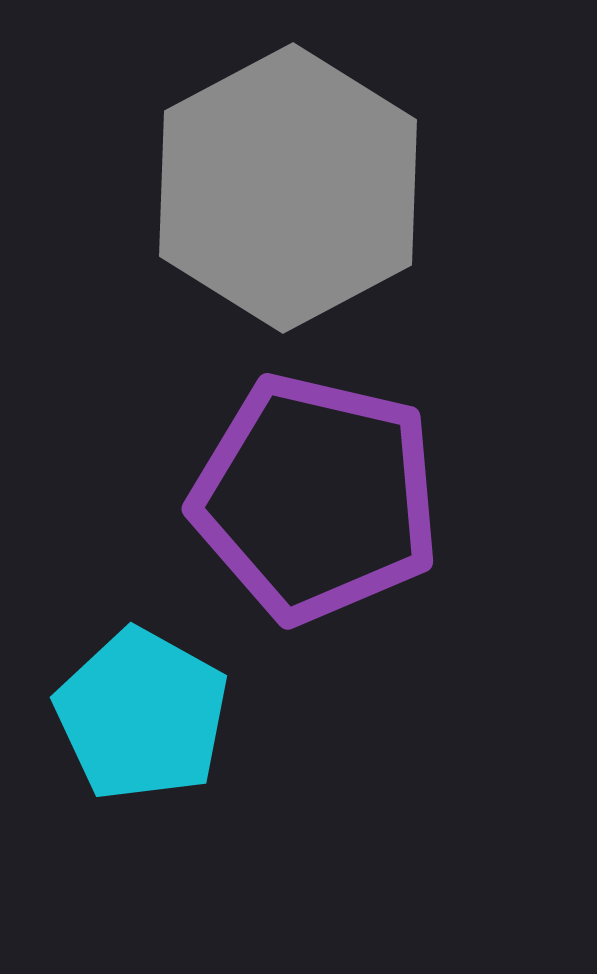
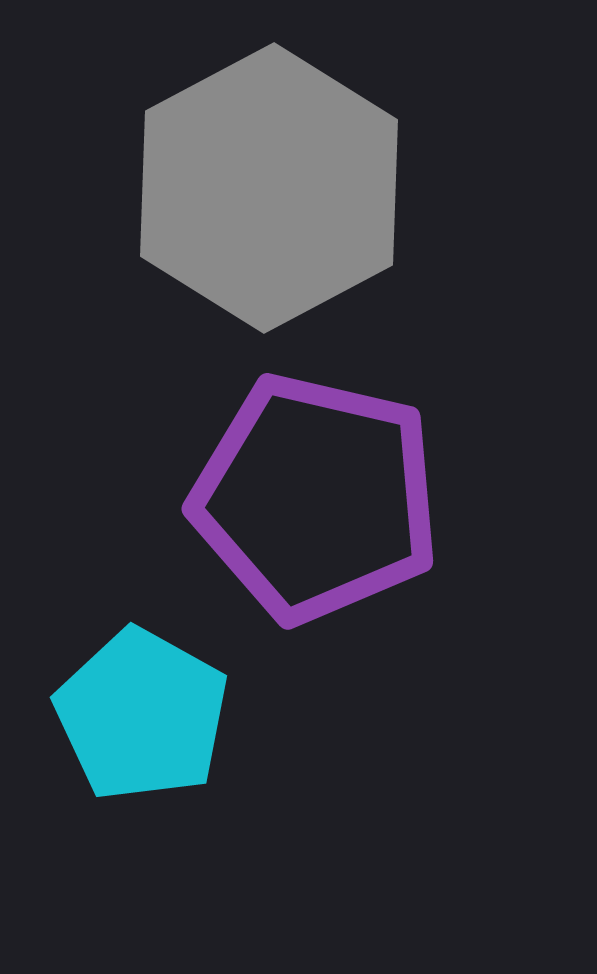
gray hexagon: moved 19 px left
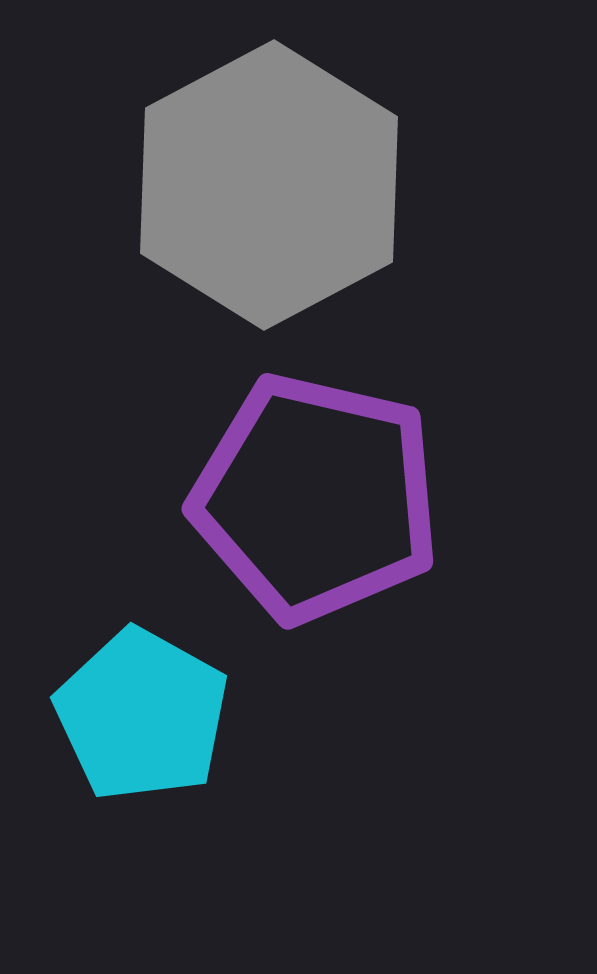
gray hexagon: moved 3 px up
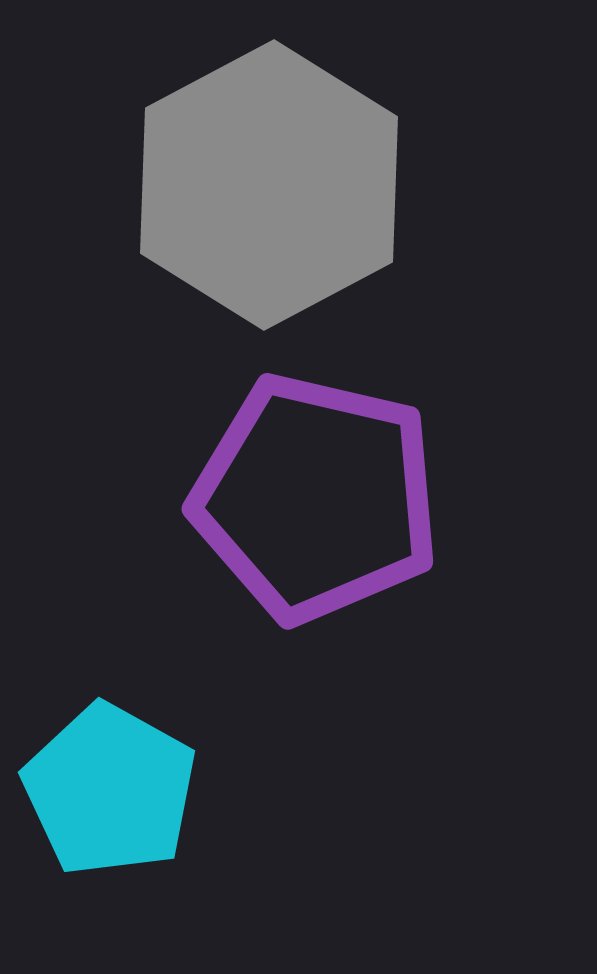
cyan pentagon: moved 32 px left, 75 px down
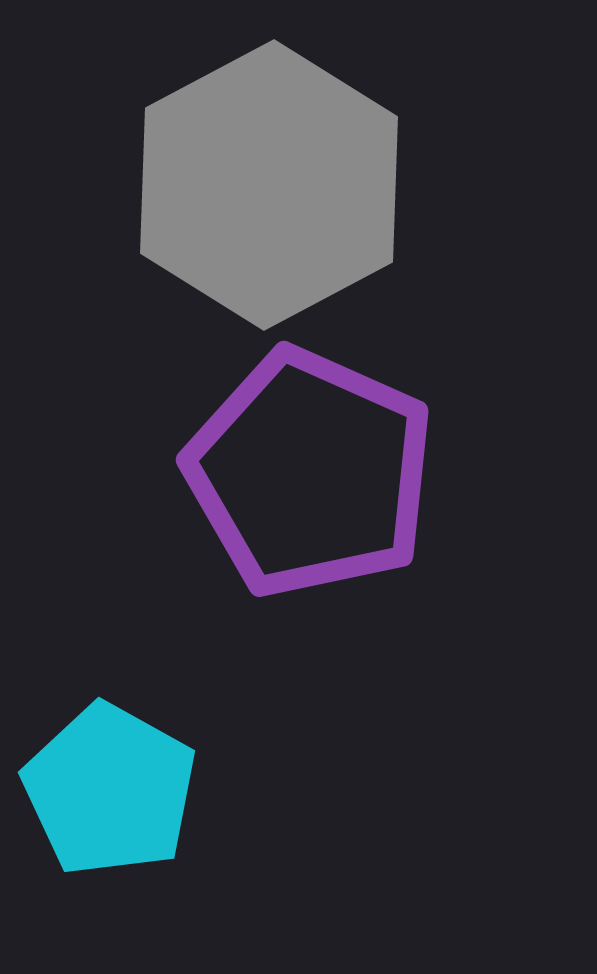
purple pentagon: moved 6 px left, 25 px up; rotated 11 degrees clockwise
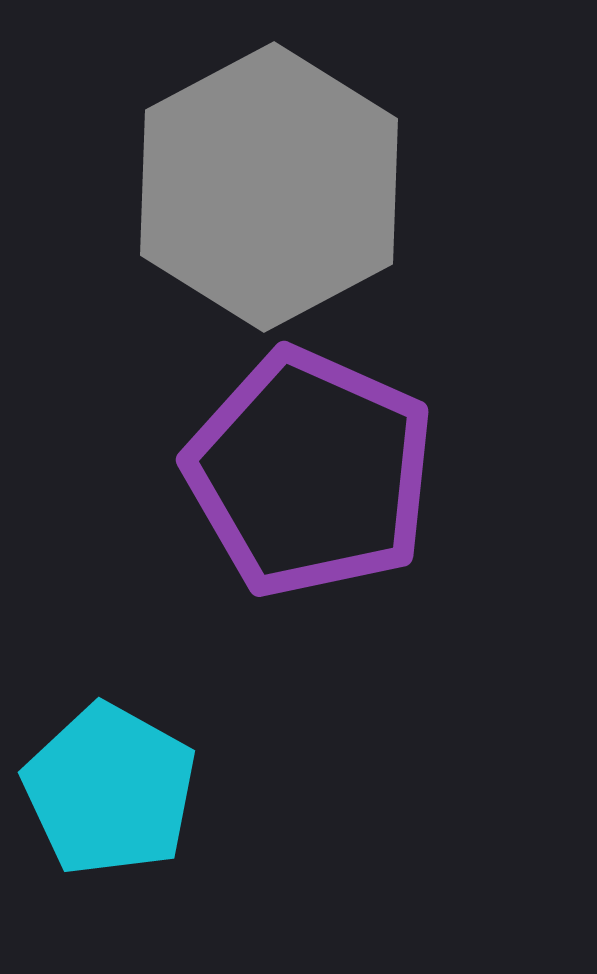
gray hexagon: moved 2 px down
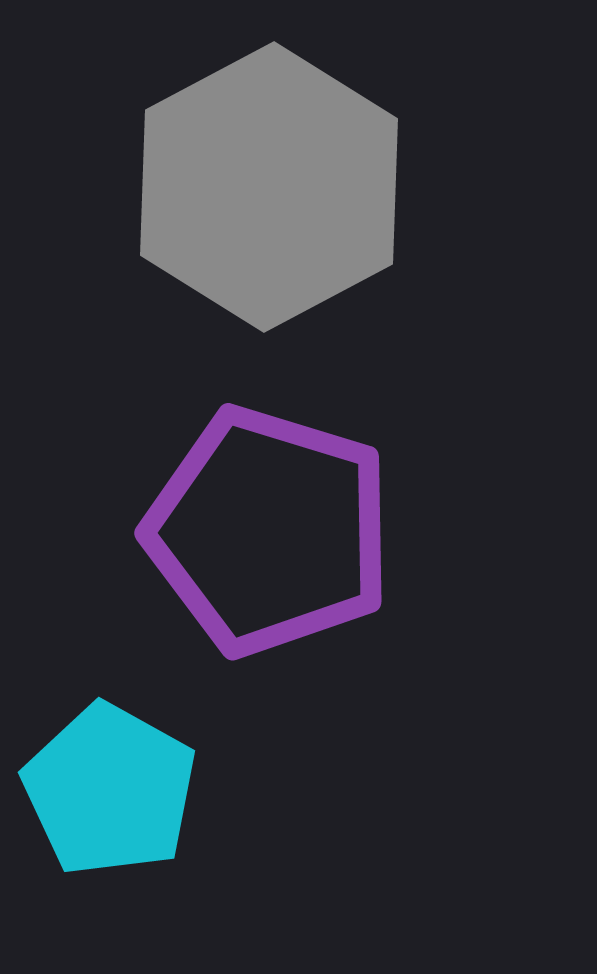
purple pentagon: moved 41 px left, 58 px down; rotated 7 degrees counterclockwise
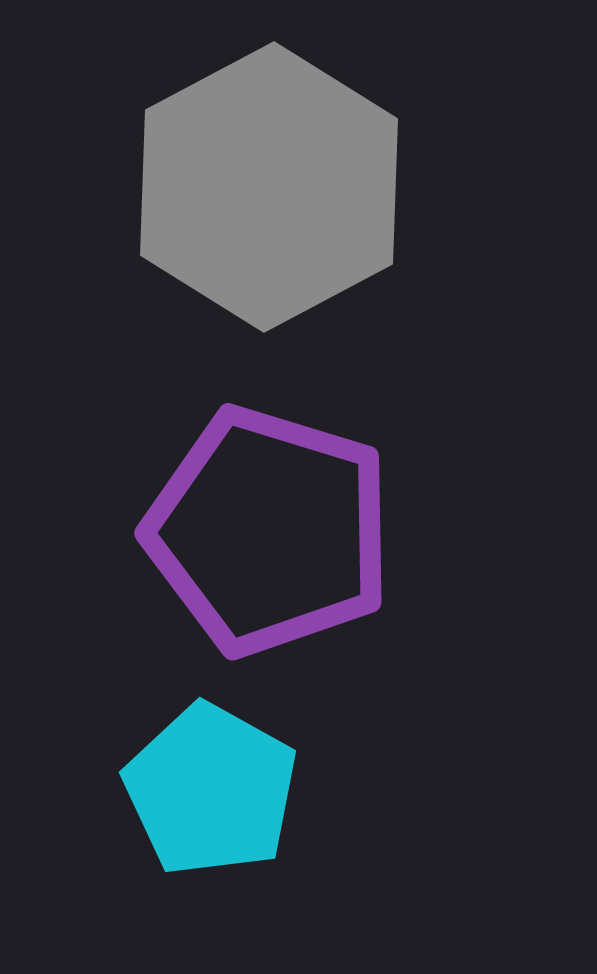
cyan pentagon: moved 101 px right
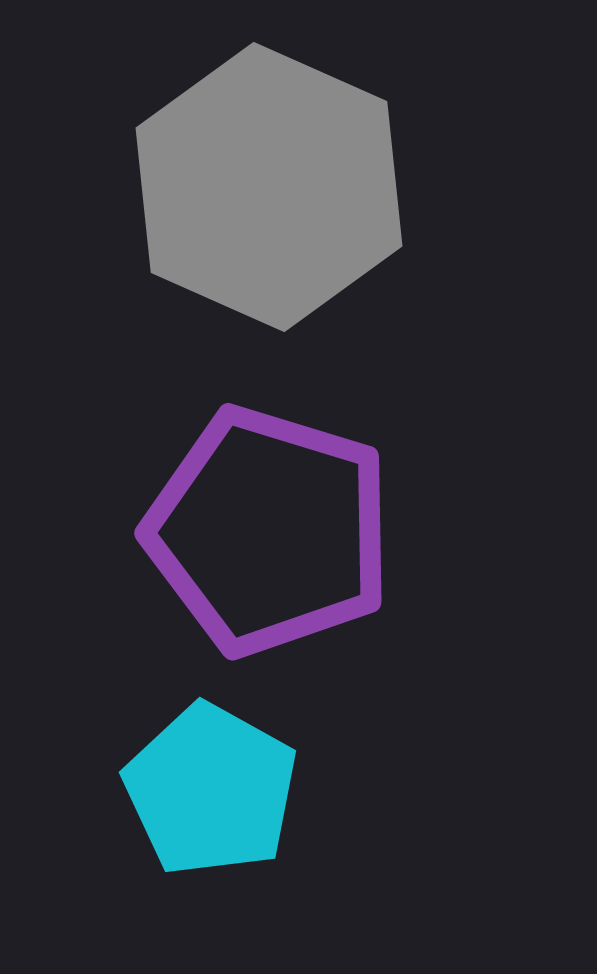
gray hexagon: rotated 8 degrees counterclockwise
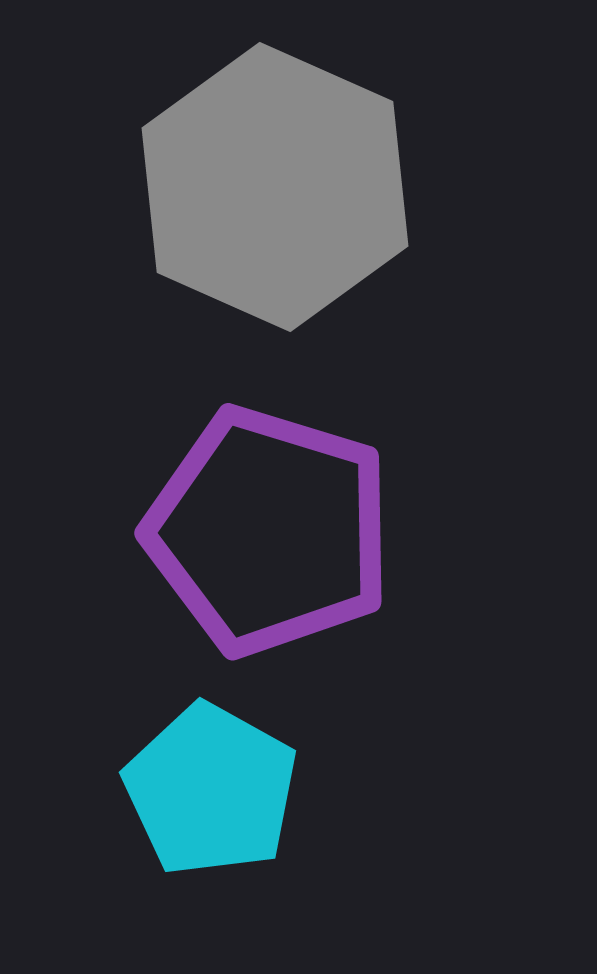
gray hexagon: moved 6 px right
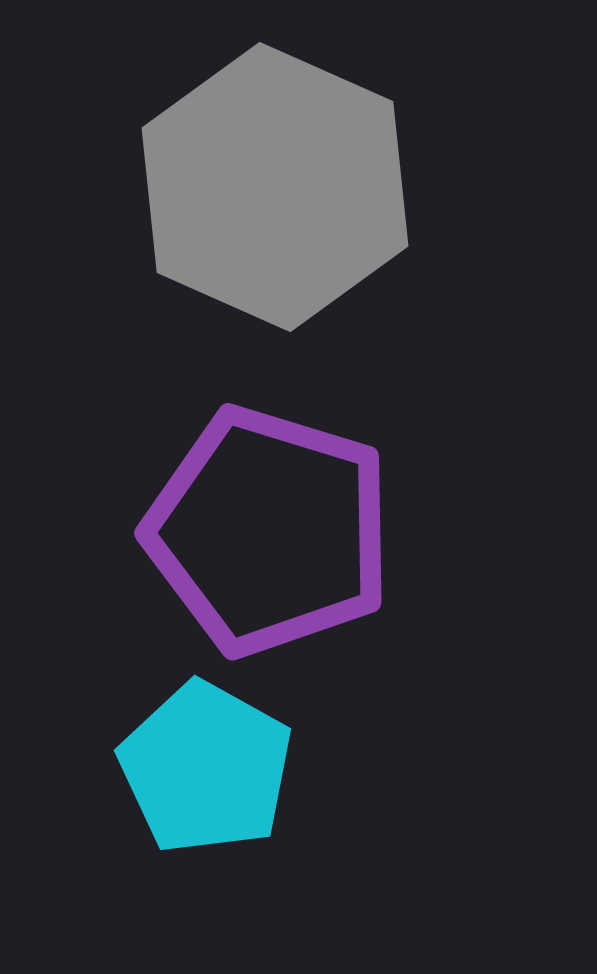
cyan pentagon: moved 5 px left, 22 px up
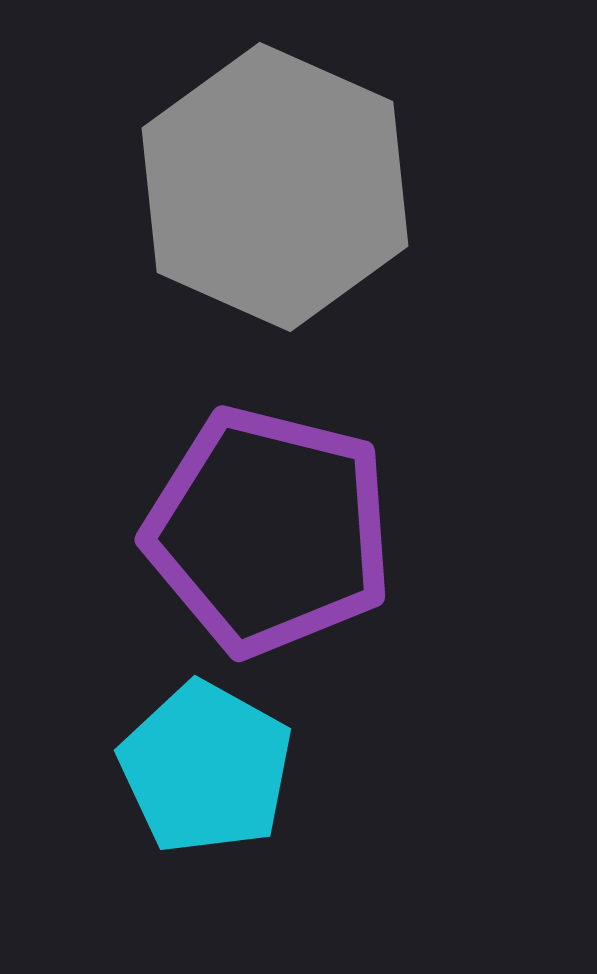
purple pentagon: rotated 3 degrees counterclockwise
